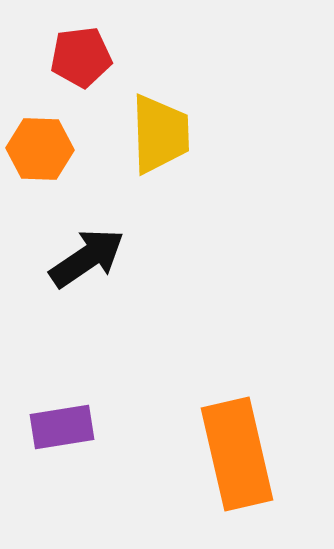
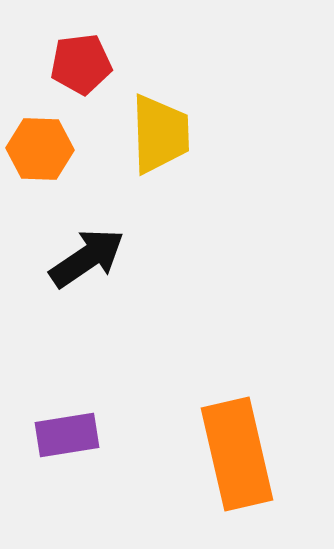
red pentagon: moved 7 px down
purple rectangle: moved 5 px right, 8 px down
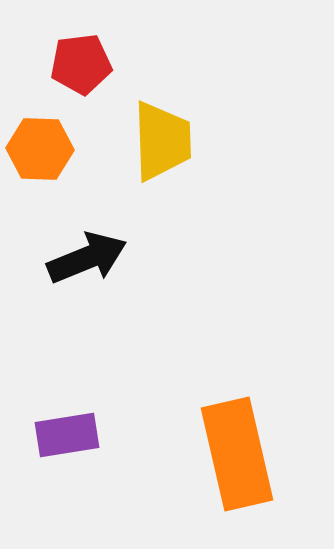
yellow trapezoid: moved 2 px right, 7 px down
black arrow: rotated 12 degrees clockwise
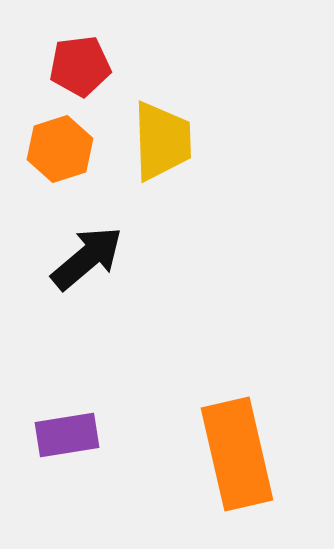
red pentagon: moved 1 px left, 2 px down
orange hexagon: moved 20 px right; rotated 20 degrees counterclockwise
black arrow: rotated 18 degrees counterclockwise
